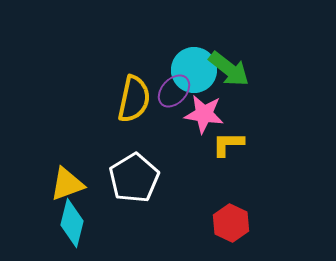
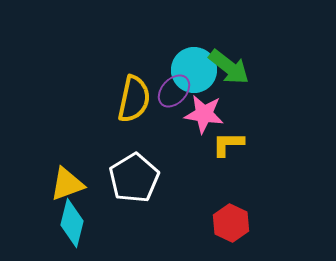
green arrow: moved 2 px up
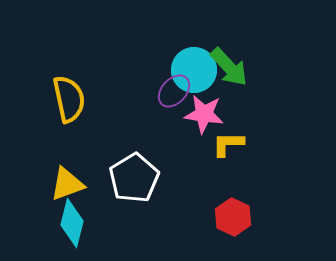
green arrow: rotated 9 degrees clockwise
yellow semicircle: moved 65 px left; rotated 24 degrees counterclockwise
red hexagon: moved 2 px right, 6 px up
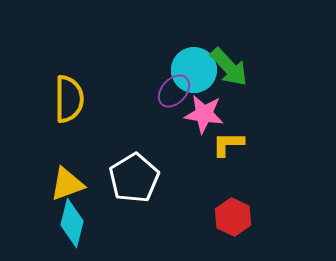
yellow semicircle: rotated 12 degrees clockwise
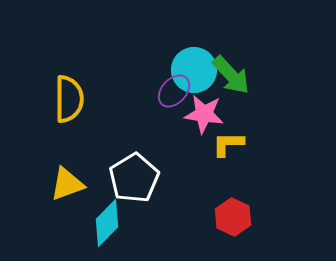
green arrow: moved 2 px right, 8 px down
cyan diamond: moved 35 px right; rotated 30 degrees clockwise
